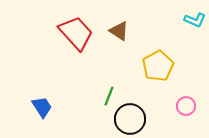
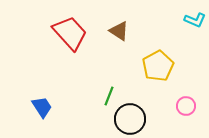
red trapezoid: moved 6 px left
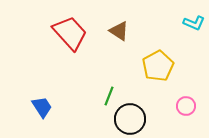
cyan L-shape: moved 1 px left, 3 px down
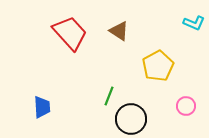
blue trapezoid: rotated 30 degrees clockwise
black circle: moved 1 px right
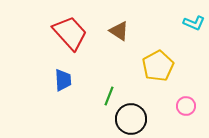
blue trapezoid: moved 21 px right, 27 px up
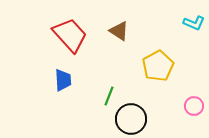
red trapezoid: moved 2 px down
pink circle: moved 8 px right
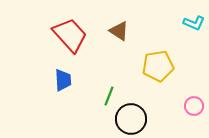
yellow pentagon: rotated 20 degrees clockwise
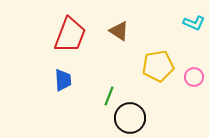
red trapezoid: rotated 63 degrees clockwise
pink circle: moved 29 px up
black circle: moved 1 px left, 1 px up
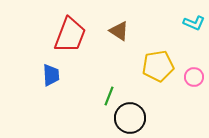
blue trapezoid: moved 12 px left, 5 px up
